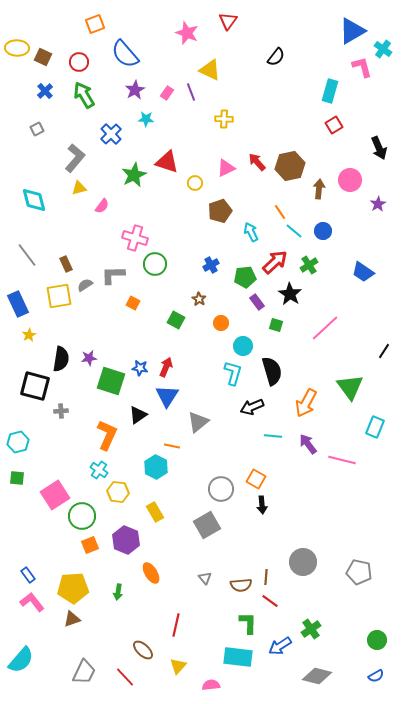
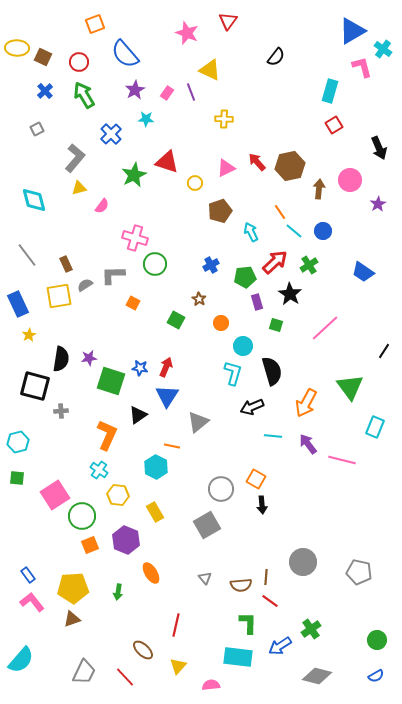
purple rectangle at (257, 302): rotated 21 degrees clockwise
yellow hexagon at (118, 492): moved 3 px down
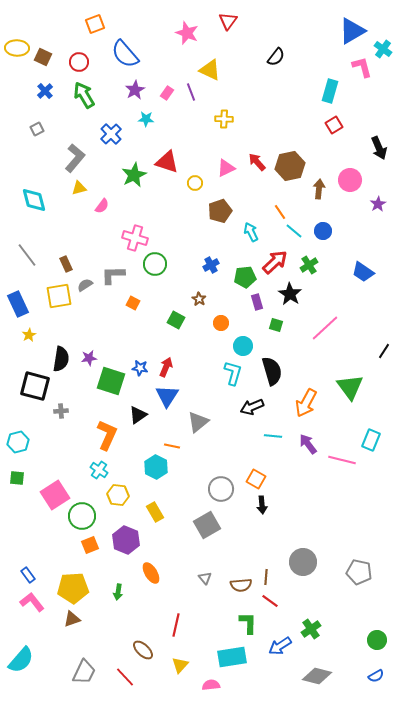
cyan rectangle at (375, 427): moved 4 px left, 13 px down
cyan rectangle at (238, 657): moved 6 px left; rotated 16 degrees counterclockwise
yellow triangle at (178, 666): moved 2 px right, 1 px up
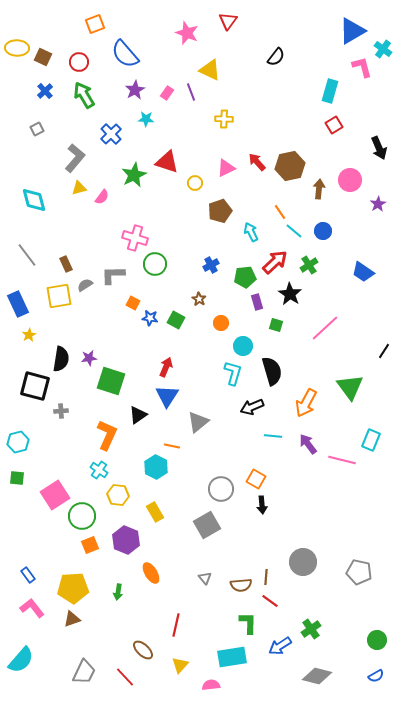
pink semicircle at (102, 206): moved 9 px up
blue star at (140, 368): moved 10 px right, 50 px up
pink L-shape at (32, 602): moved 6 px down
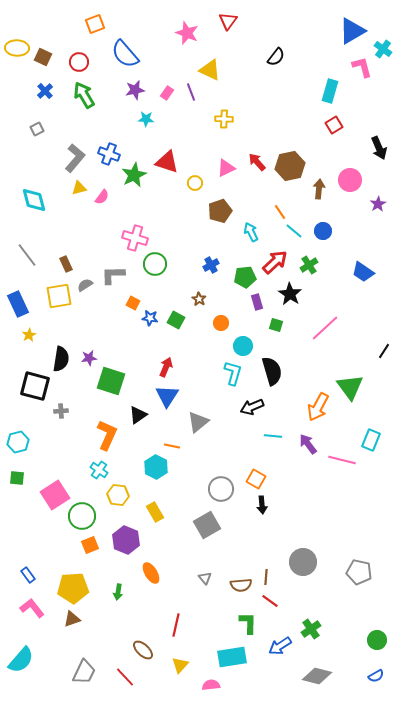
purple star at (135, 90): rotated 18 degrees clockwise
blue cross at (111, 134): moved 2 px left, 20 px down; rotated 25 degrees counterclockwise
orange arrow at (306, 403): moved 12 px right, 4 px down
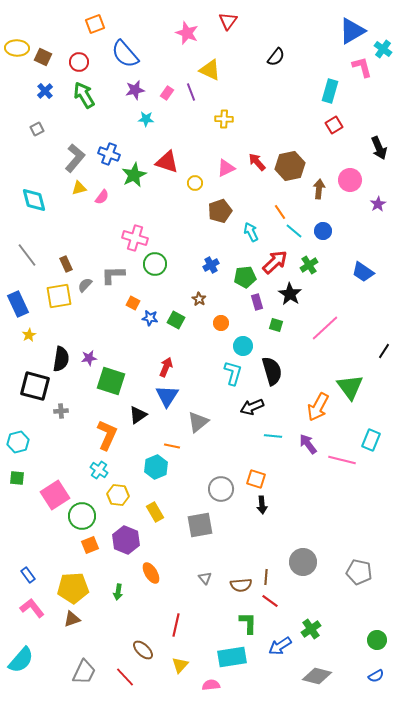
gray semicircle at (85, 285): rotated 14 degrees counterclockwise
cyan hexagon at (156, 467): rotated 10 degrees clockwise
orange square at (256, 479): rotated 12 degrees counterclockwise
gray square at (207, 525): moved 7 px left; rotated 20 degrees clockwise
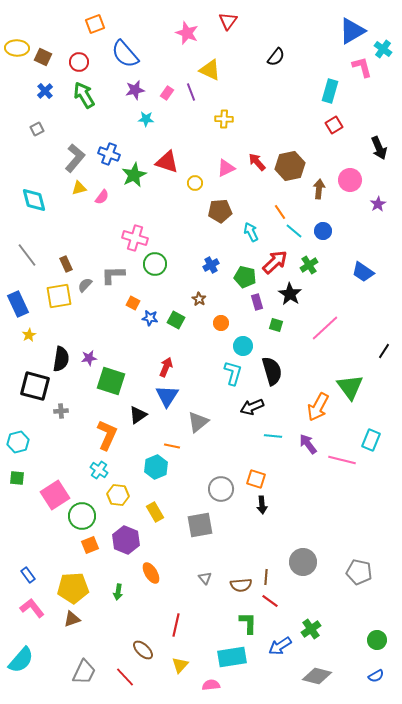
brown pentagon at (220, 211): rotated 15 degrees clockwise
green pentagon at (245, 277): rotated 20 degrees clockwise
